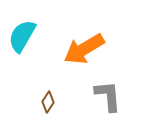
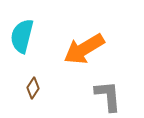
cyan semicircle: rotated 16 degrees counterclockwise
brown diamond: moved 15 px left, 14 px up
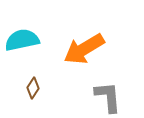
cyan semicircle: moved 4 px down; rotated 64 degrees clockwise
gray L-shape: moved 1 px down
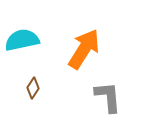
orange arrow: rotated 153 degrees clockwise
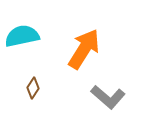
cyan semicircle: moved 4 px up
gray L-shape: rotated 136 degrees clockwise
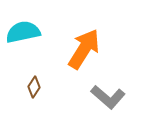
cyan semicircle: moved 1 px right, 4 px up
brown diamond: moved 1 px right, 1 px up
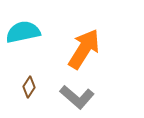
brown diamond: moved 5 px left
gray L-shape: moved 31 px left
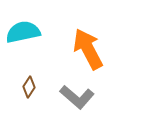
orange arrow: moved 4 px right; rotated 60 degrees counterclockwise
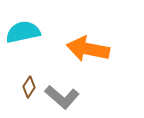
orange arrow: rotated 51 degrees counterclockwise
gray L-shape: moved 15 px left
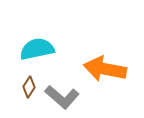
cyan semicircle: moved 14 px right, 17 px down
orange arrow: moved 17 px right, 20 px down
